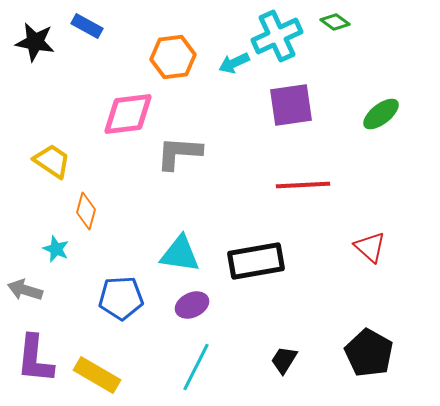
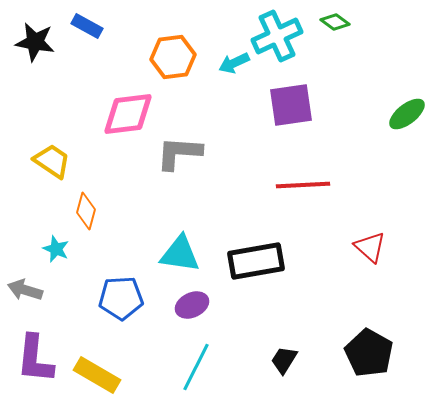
green ellipse: moved 26 px right
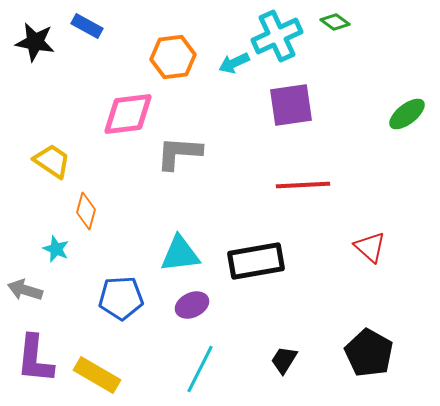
cyan triangle: rotated 15 degrees counterclockwise
cyan line: moved 4 px right, 2 px down
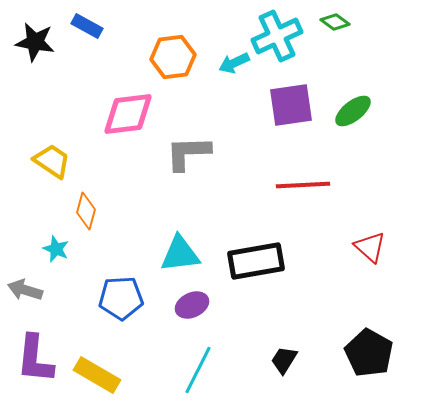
green ellipse: moved 54 px left, 3 px up
gray L-shape: moved 9 px right; rotated 6 degrees counterclockwise
cyan line: moved 2 px left, 1 px down
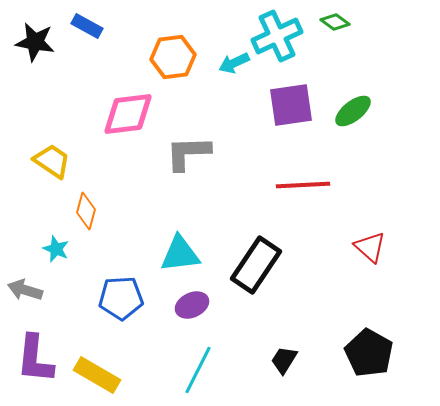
black rectangle: moved 4 px down; rotated 46 degrees counterclockwise
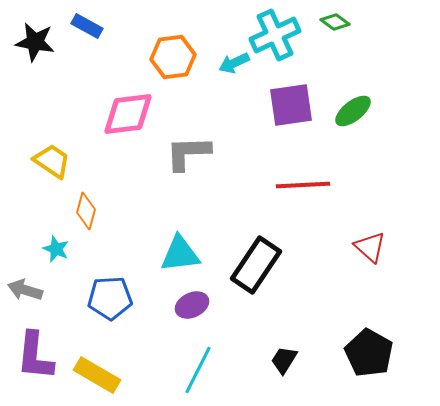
cyan cross: moved 2 px left, 1 px up
blue pentagon: moved 11 px left
purple L-shape: moved 3 px up
